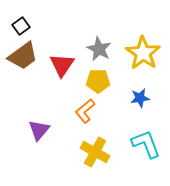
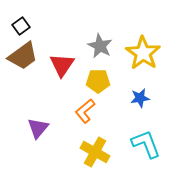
gray star: moved 1 px right, 3 px up
purple triangle: moved 1 px left, 2 px up
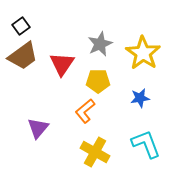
gray star: moved 2 px up; rotated 20 degrees clockwise
red triangle: moved 1 px up
